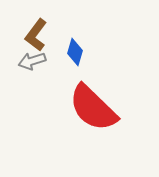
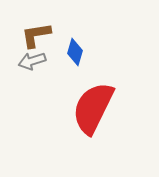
brown L-shape: rotated 44 degrees clockwise
red semicircle: rotated 72 degrees clockwise
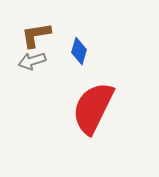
blue diamond: moved 4 px right, 1 px up
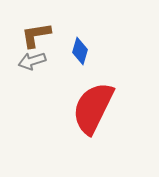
blue diamond: moved 1 px right
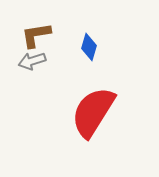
blue diamond: moved 9 px right, 4 px up
red semicircle: moved 4 px down; rotated 6 degrees clockwise
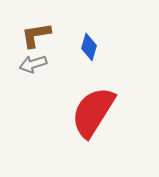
gray arrow: moved 1 px right, 3 px down
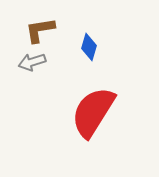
brown L-shape: moved 4 px right, 5 px up
gray arrow: moved 1 px left, 2 px up
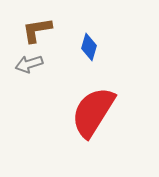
brown L-shape: moved 3 px left
gray arrow: moved 3 px left, 2 px down
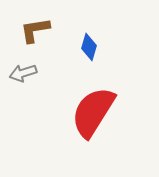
brown L-shape: moved 2 px left
gray arrow: moved 6 px left, 9 px down
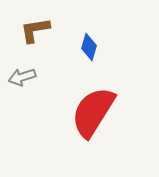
gray arrow: moved 1 px left, 4 px down
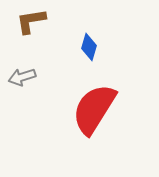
brown L-shape: moved 4 px left, 9 px up
red semicircle: moved 1 px right, 3 px up
